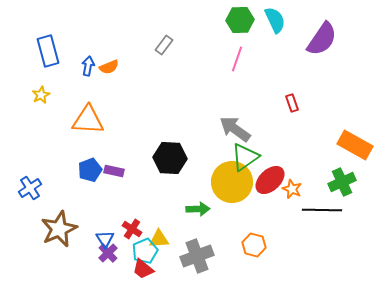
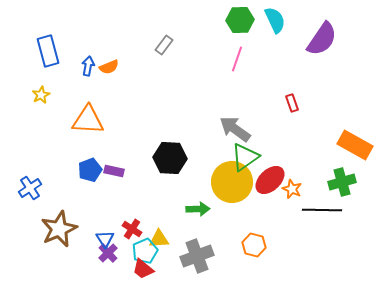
green cross: rotated 8 degrees clockwise
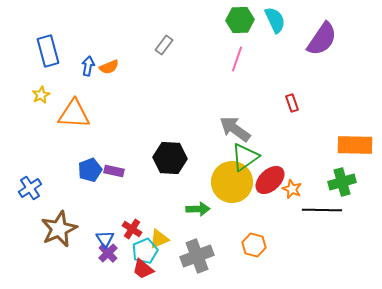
orange triangle: moved 14 px left, 6 px up
orange rectangle: rotated 28 degrees counterclockwise
yellow triangle: rotated 20 degrees counterclockwise
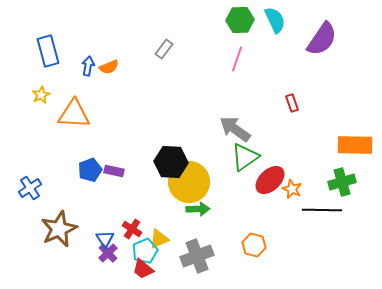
gray rectangle: moved 4 px down
black hexagon: moved 1 px right, 4 px down
yellow circle: moved 43 px left
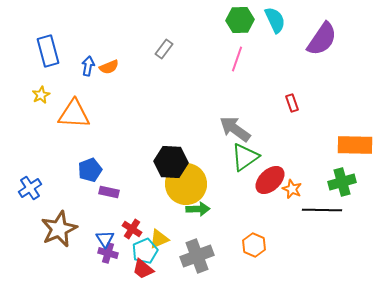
purple rectangle: moved 5 px left, 21 px down
yellow circle: moved 3 px left, 2 px down
orange hexagon: rotated 10 degrees clockwise
purple cross: rotated 30 degrees counterclockwise
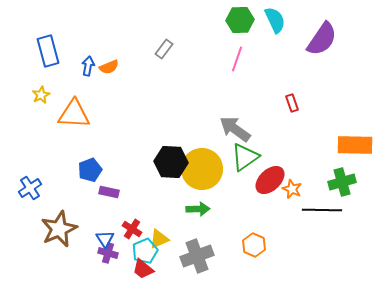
yellow circle: moved 16 px right, 15 px up
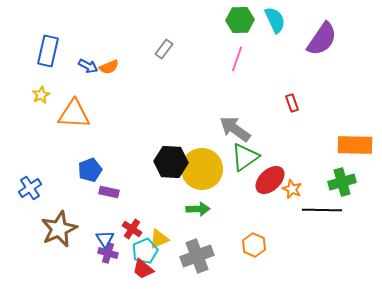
blue rectangle: rotated 28 degrees clockwise
blue arrow: rotated 108 degrees clockwise
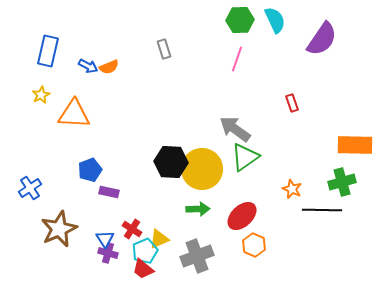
gray rectangle: rotated 54 degrees counterclockwise
red ellipse: moved 28 px left, 36 px down
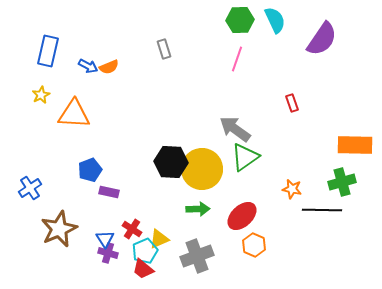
orange star: rotated 12 degrees counterclockwise
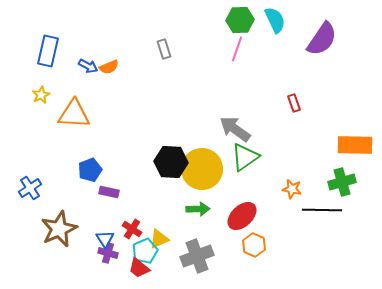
pink line: moved 10 px up
red rectangle: moved 2 px right
red trapezoid: moved 4 px left, 1 px up
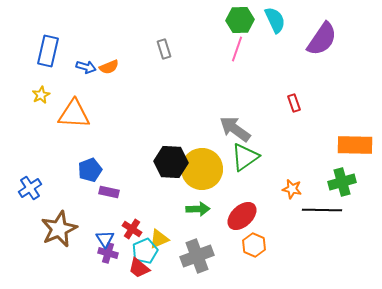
blue arrow: moved 2 px left, 1 px down; rotated 12 degrees counterclockwise
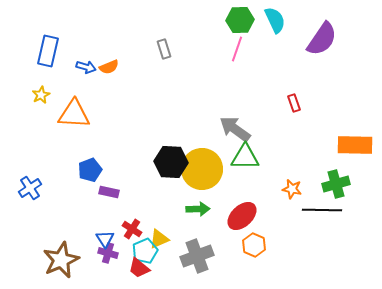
green triangle: rotated 36 degrees clockwise
green cross: moved 6 px left, 2 px down
brown star: moved 2 px right, 31 px down
